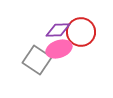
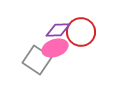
pink ellipse: moved 4 px left, 1 px up
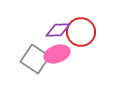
pink ellipse: moved 2 px right, 6 px down
gray square: moved 2 px left, 1 px up
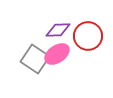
red circle: moved 7 px right, 4 px down
pink ellipse: rotated 15 degrees counterclockwise
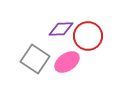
purple diamond: moved 3 px right, 1 px up
pink ellipse: moved 10 px right, 8 px down
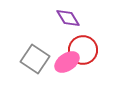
purple diamond: moved 7 px right, 11 px up; rotated 60 degrees clockwise
red circle: moved 5 px left, 14 px down
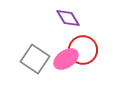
pink ellipse: moved 1 px left, 3 px up
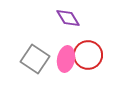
red circle: moved 5 px right, 5 px down
pink ellipse: rotated 45 degrees counterclockwise
